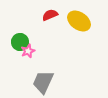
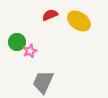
green circle: moved 3 px left
pink star: moved 2 px right
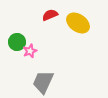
yellow ellipse: moved 1 px left, 2 px down
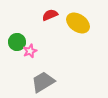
gray trapezoid: rotated 35 degrees clockwise
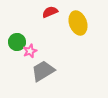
red semicircle: moved 3 px up
yellow ellipse: rotated 35 degrees clockwise
gray trapezoid: moved 11 px up
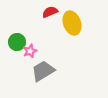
yellow ellipse: moved 6 px left
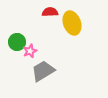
red semicircle: rotated 21 degrees clockwise
